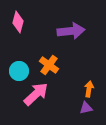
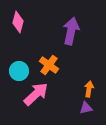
purple arrow: rotated 72 degrees counterclockwise
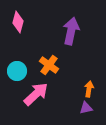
cyan circle: moved 2 px left
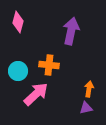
orange cross: rotated 30 degrees counterclockwise
cyan circle: moved 1 px right
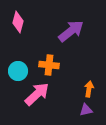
purple arrow: rotated 40 degrees clockwise
pink arrow: moved 1 px right
purple triangle: moved 2 px down
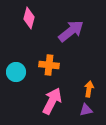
pink diamond: moved 11 px right, 4 px up
cyan circle: moved 2 px left, 1 px down
pink arrow: moved 15 px right, 7 px down; rotated 20 degrees counterclockwise
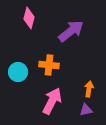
cyan circle: moved 2 px right
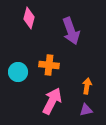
purple arrow: rotated 108 degrees clockwise
orange arrow: moved 2 px left, 3 px up
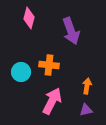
cyan circle: moved 3 px right
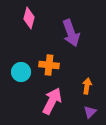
purple arrow: moved 2 px down
purple triangle: moved 4 px right, 2 px down; rotated 32 degrees counterclockwise
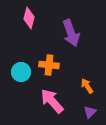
orange arrow: rotated 42 degrees counterclockwise
pink arrow: rotated 68 degrees counterclockwise
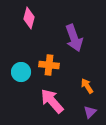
purple arrow: moved 3 px right, 5 px down
